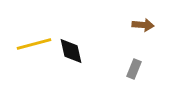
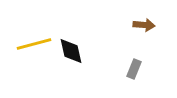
brown arrow: moved 1 px right
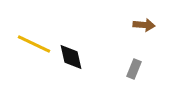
yellow line: rotated 40 degrees clockwise
black diamond: moved 6 px down
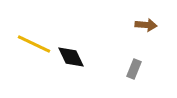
brown arrow: moved 2 px right
black diamond: rotated 12 degrees counterclockwise
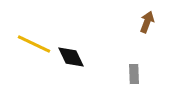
brown arrow: moved 1 px right, 3 px up; rotated 75 degrees counterclockwise
gray rectangle: moved 5 px down; rotated 24 degrees counterclockwise
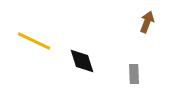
yellow line: moved 3 px up
black diamond: moved 11 px right, 4 px down; rotated 8 degrees clockwise
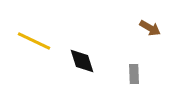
brown arrow: moved 3 px right, 6 px down; rotated 100 degrees clockwise
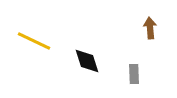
brown arrow: rotated 125 degrees counterclockwise
black diamond: moved 5 px right
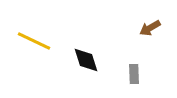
brown arrow: rotated 115 degrees counterclockwise
black diamond: moved 1 px left, 1 px up
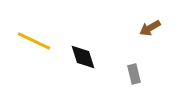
black diamond: moved 3 px left, 3 px up
gray rectangle: rotated 12 degrees counterclockwise
